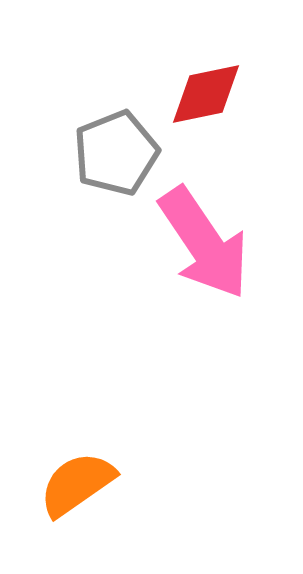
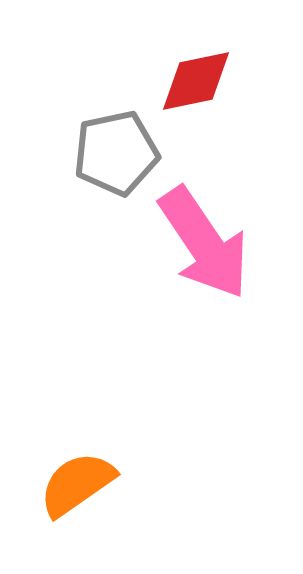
red diamond: moved 10 px left, 13 px up
gray pentagon: rotated 10 degrees clockwise
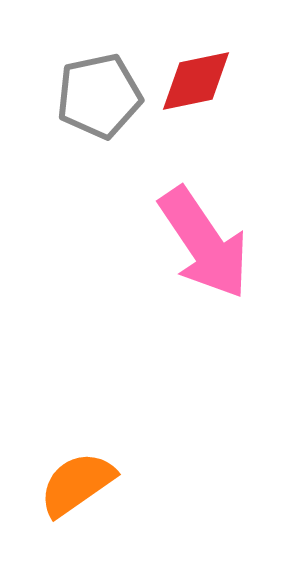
gray pentagon: moved 17 px left, 57 px up
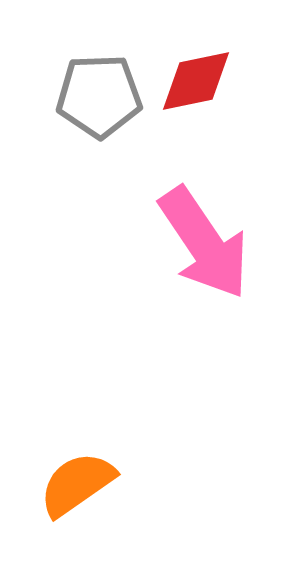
gray pentagon: rotated 10 degrees clockwise
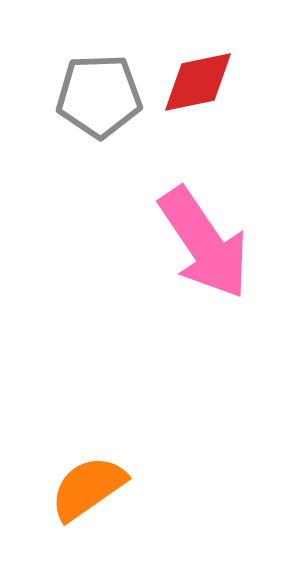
red diamond: moved 2 px right, 1 px down
orange semicircle: moved 11 px right, 4 px down
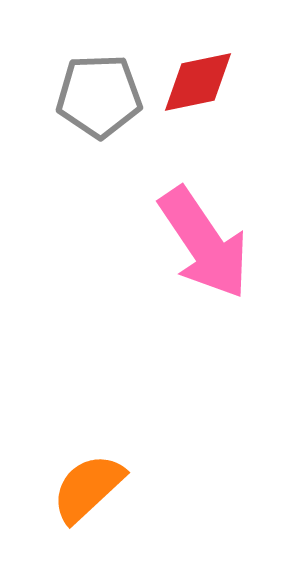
orange semicircle: rotated 8 degrees counterclockwise
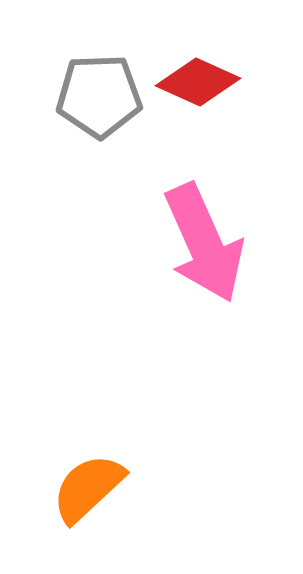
red diamond: rotated 36 degrees clockwise
pink arrow: rotated 10 degrees clockwise
